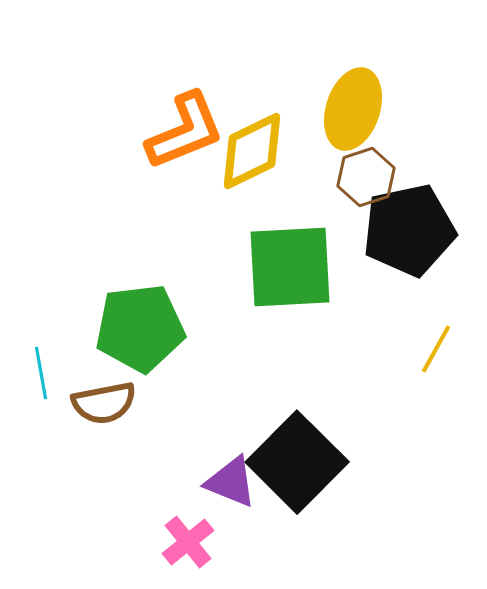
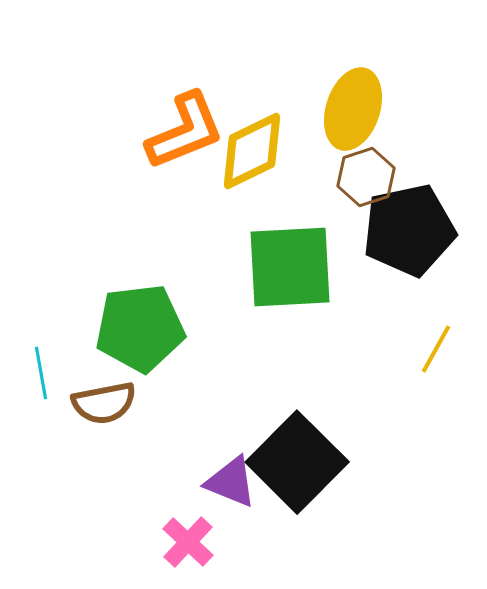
pink cross: rotated 8 degrees counterclockwise
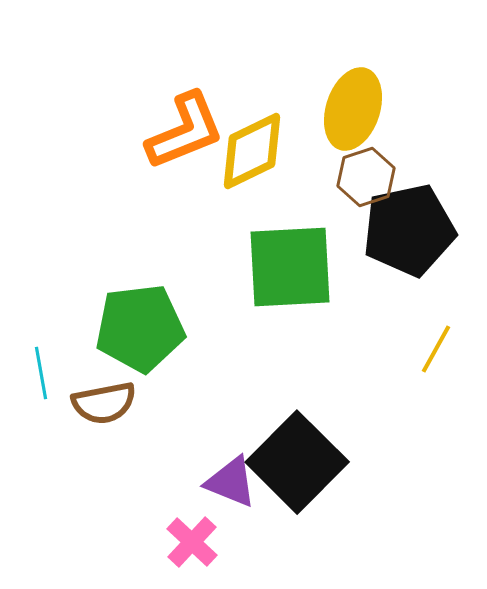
pink cross: moved 4 px right
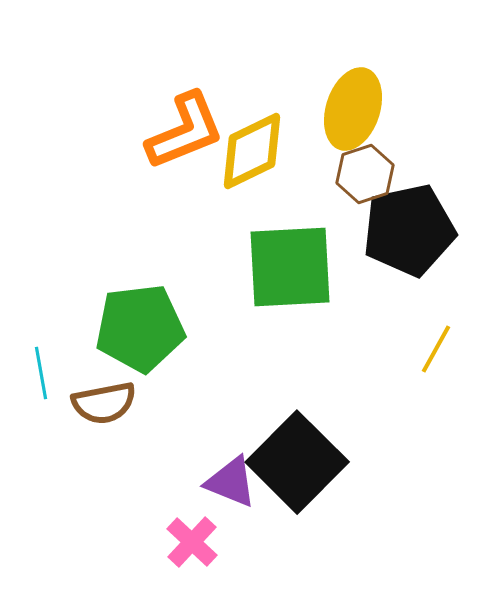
brown hexagon: moved 1 px left, 3 px up
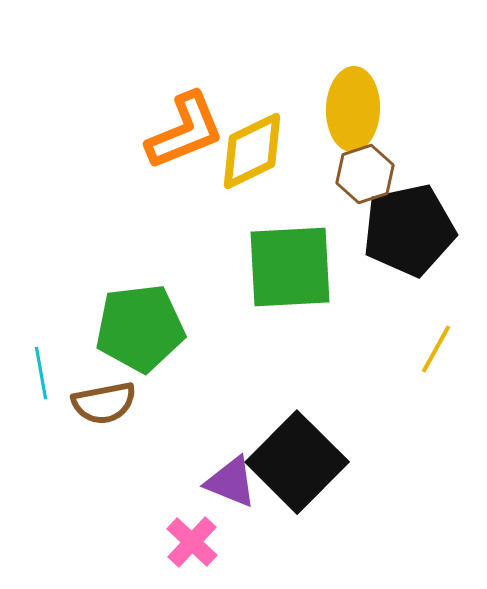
yellow ellipse: rotated 16 degrees counterclockwise
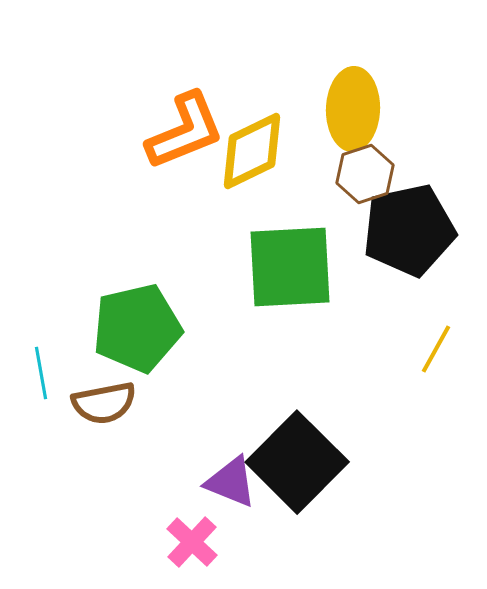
green pentagon: moved 3 px left; rotated 6 degrees counterclockwise
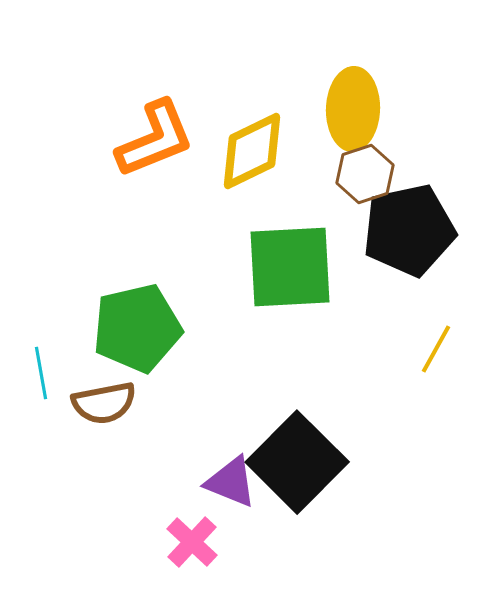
orange L-shape: moved 30 px left, 8 px down
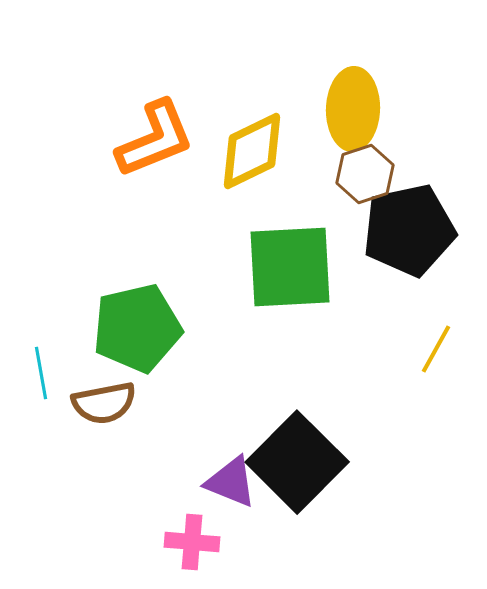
pink cross: rotated 38 degrees counterclockwise
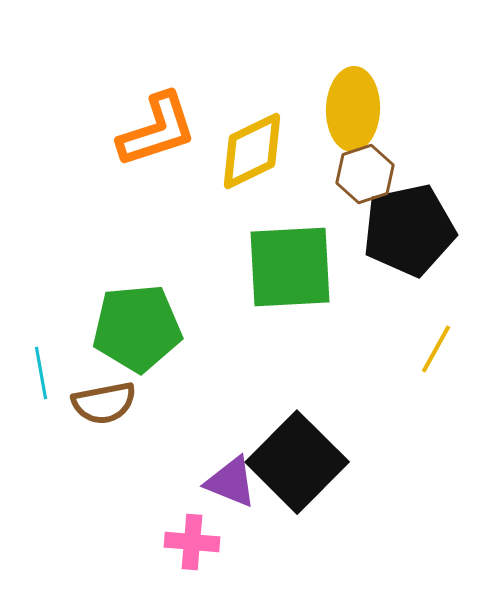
orange L-shape: moved 2 px right, 9 px up; rotated 4 degrees clockwise
green pentagon: rotated 8 degrees clockwise
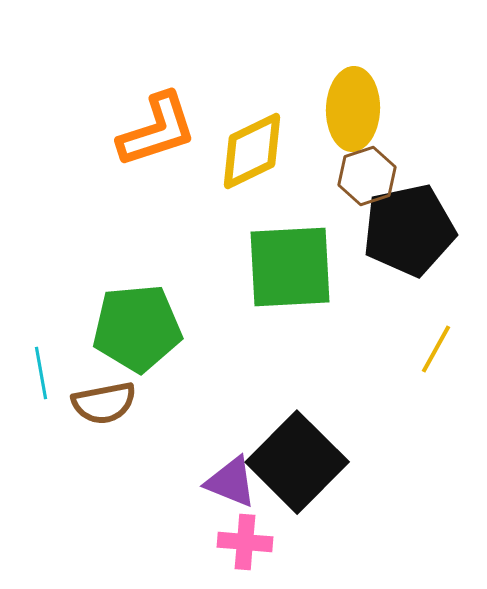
brown hexagon: moved 2 px right, 2 px down
pink cross: moved 53 px right
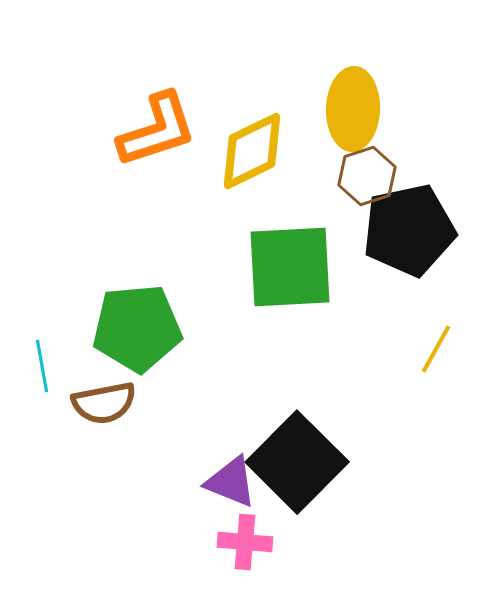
cyan line: moved 1 px right, 7 px up
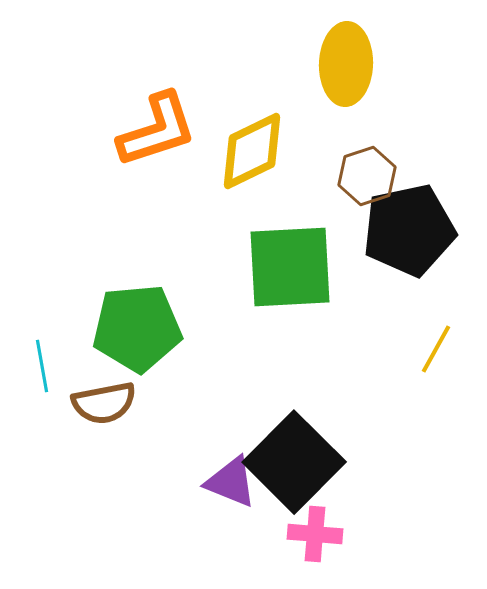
yellow ellipse: moved 7 px left, 45 px up
black square: moved 3 px left
pink cross: moved 70 px right, 8 px up
